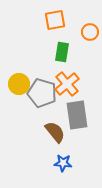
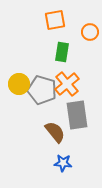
gray pentagon: moved 3 px up
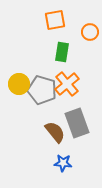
gray rectangle: moved 8 px down; rotated 12 degrees counterclockwise
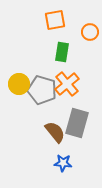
gray rectangle: rotated 36 degrees clockwise
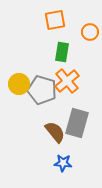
orange cross: moved 3 px up
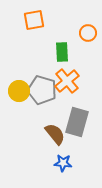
orange square: moved 21 px left
orange circle: moved 2 px left, 1 px down
green rectangle: rotated 12 degrees counterclockwise
yellow circle: moved 7 px down
gray rectangle: moved 1 px up
brown semicircle: moved 2 px down
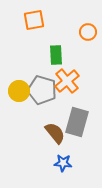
orange circle: moved 1 px up
green rectangle: moved 6 px left, 3 px down
brown semicircle: moved 1 px up
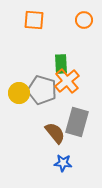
orange square: rotated 15 degrees clockwise
orange circle: moved 4 px left, 12 px up
green rectangle: moved 5 px right, 9 px down
yellow circle: moved 2 px down
